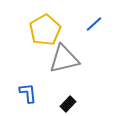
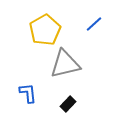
gray triangle: moved 1 px right, 5 px down
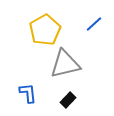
black rectangle: moved 4 px up
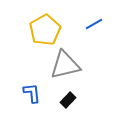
blue line: rotated 12 degrees clockwise
gray triangle: moved 1 px down
blue L-shape: moved 4 px right
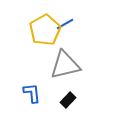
blue line: moved 29 px left
